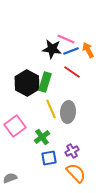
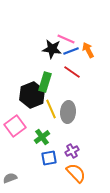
black hexagon: moved 5 px right, 12 px down; rotated 10 degrees clockwise
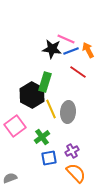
red line: moved 6 px right
black hexagon: rotated 10 degrees counterclockwise
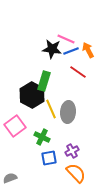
green rectangle: moved 1 px left, 1 px up
green cross: rotated 28 degrees counterclockwise
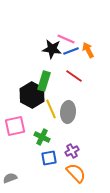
red line: moved 4 px left, 4 px down
pink square: rotated 25 degrees clockwise
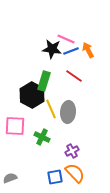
pink square: rotated 15 degrees clockwise
blue square: moved 6 px right, 19 px down
orange semicircle: moved 1 px left
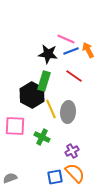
black star: moved 4 px left, 5 px down
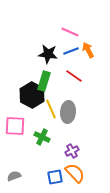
pink line: moved 4 px right, 7 px up
gray semicircle: moved 4 px right, 2 px up
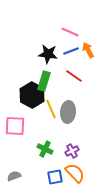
green cross: moved 3 px right, 12 px down
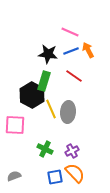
pink square: moved 1 px up
